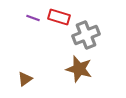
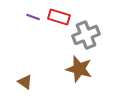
purple line: moved 1 px up
brown triangle: moved 3 px down; rotated 49 degrees counterclockwise
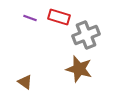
purple line: moved 3 px left, 1 px down
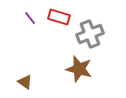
purple line: rotated 32 degrees clockwise
gray cross: moved 4 px right, 1 px up
